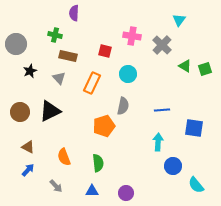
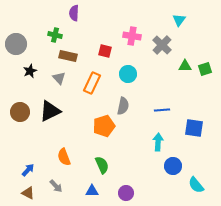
green triangle: rotated 32 degrees counterclockwise
brown triangle: moved 46 px down
green semicircle: moved 4 px right, 2 px down; rotated 18 degrees counterclockwise
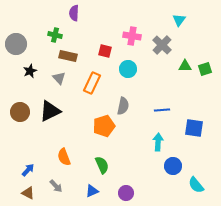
cyan circle: moved 5 px up
blue triangle: rotated 24 degrees counterclockwise
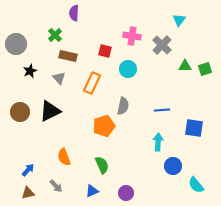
green cross: rotated 32 degrees clockwise
brown triangle: rotated 40 degrees counterclockwise
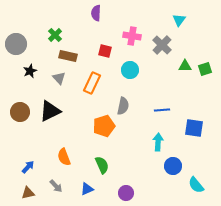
purple semicircle: moved 22 px right
cyan circle: moved 2 px right, 1 px down
blue arrow: moved 3 px up
blue triangle: moved 5 px left, 2 px up
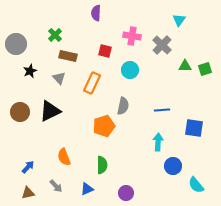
green semicircle: rotated 24 degrees clockwise
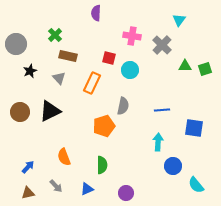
red square: moved 4 px right, 7 px down
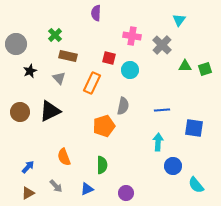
brown triangle: rotated 16 degrees counterclockwise
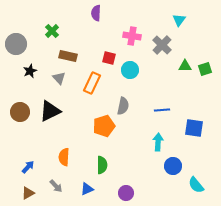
green cross: moved 3 px left, 4 px up
orange semicircle: rotated 24 degrees clockwise
